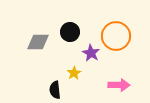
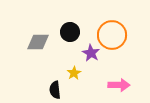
orange circle: moved 4 px left, 1 px up
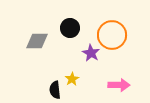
black circle: moved 4 px up
gray diamond: moved 1 px left, 1 px up
yellow star: moved 2 px left, 6 px down
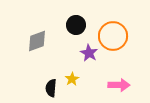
black circle: moved 6 px right, 3 px up
orange circle: moved 1 px right, 1 px down
gray diamond: rotated 20 degrees counterclockwise
purple star: moved 2 px left
black semicircle: moved 4 px left, 2 px up; rotated 12 degrees clockwise
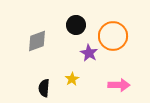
black semicircle: moved 7 px left
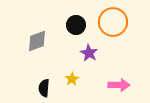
orange circle: moved 14 px up
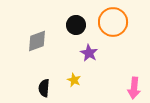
yellow star: moved 2 px right, 1 px down; rotated 16 degrees counterclockwise
pink arrow: moved 15 px right, 3 px down; rotated 95 degrees clockwise
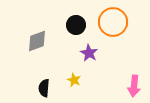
pink arrow: moved 2 px up
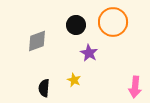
pink arrow: moved 1 px right, 1 px down
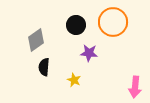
gray diamond: moved 1 px left, 1 px up; rotated 15 degrees counterclockwise
purple star: rotated 24 degrees counterclockwise
black semicircle: moved 21 px up
